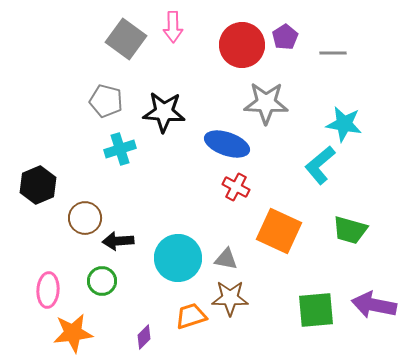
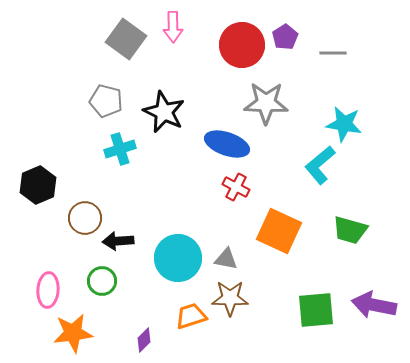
black star: rotated 21 degrees clockwise
purple diamond: moved 3 px down
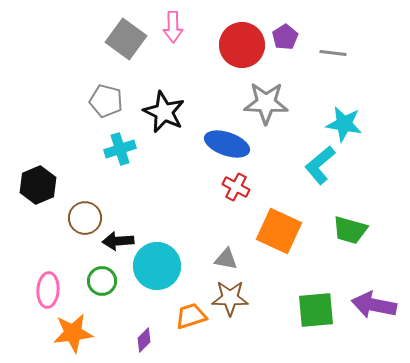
gray line: rotated 8 degrees clockwise
cyan circle: moved 21 px left, 8 px down
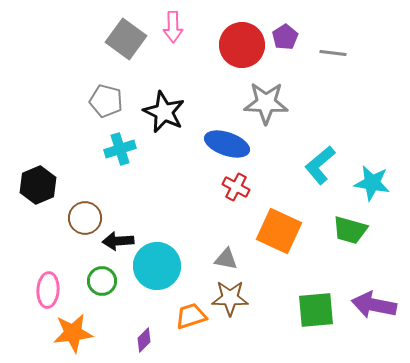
cyan star: moved 28 px right, 59 px down
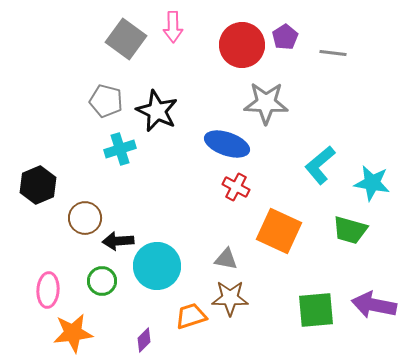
black star: moved 7 px left, 1 px up
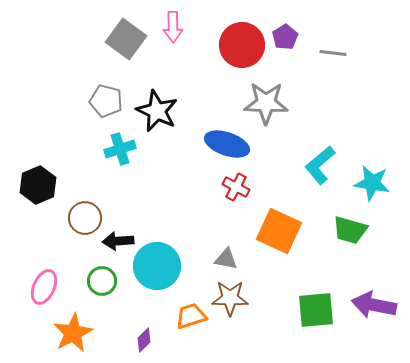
pink ellipse: moved 4 px left, 3 px up; rotated 20 degrees clockwise
orange star: rotated 21 degrees counterclockwise
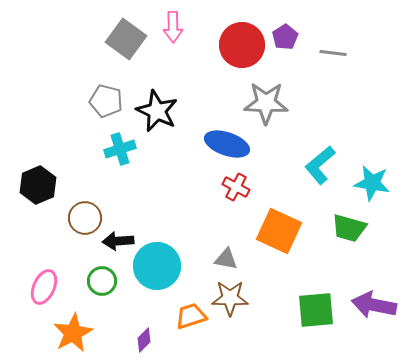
green trapezoid: moved 1 px left, 2 px up
